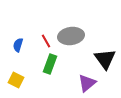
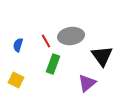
black triangle: moved 3 px left, 3 px up
green rectangle: moved 3 px right
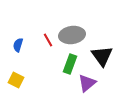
gray ellipse: moved 1 px right, 1 px up
red line: moved 2 px right, 1 px up
green rectangle: moved 17 px right
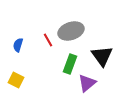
gray ellipse: moved 1 px left, 4 px up; rotated 10 degrees counterclockwise
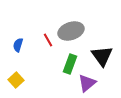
yellow square: rotated 21 degrees clockwise
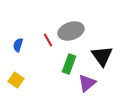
green rectangle: moved 1 px left
yellow square: rotated 14 degrees counterclockwise
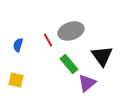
green rectangle: rotated 60 degrees counterclockwise
yellow square: rotated 21 degrees counterclockwise
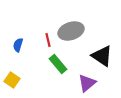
red line: rotated 16 degrees clockwise
black triangle: rotated 20 degrees counterclockwise
green rectangle: moved 11 px left
yellow square: moved 4 px left; rotated 21 degrees clockwise
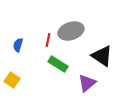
red line: rotated 24 degrees clockwise
green rectangle: rotated 18 degrees counterclockwise
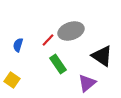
red line: rotated 32 degrees clockwise
green rectangle: rotated 24 degrees clockwise
